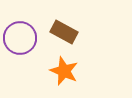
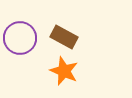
brown rectangle: moved 5 px down
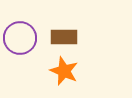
brown rectangle: rotated 28 degrees counterclockwise
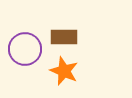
purple circle: moved 5 px right, 11 px down
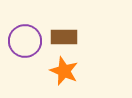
purple circle: moved 8 px up
